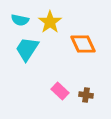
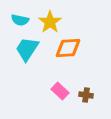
orange diamond: moved 15 px left, 4 px down; rotated 68 degrees counterclockwise
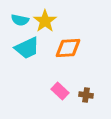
yellow star: moved 5 px left, 1 px up
cyan trapezoid: moved 1 px up; rotated 148 degrees counterclockwise
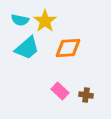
cyan trapezoid: rotated 16 degrees counterclockwise
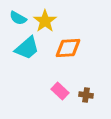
cyan semicircle: moved 2 px left, 2 px up; rotated 18 degrees clockwise
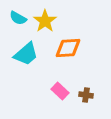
cyan trapezoid: moved 1 px left, 6 px down
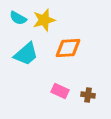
yellow star: moved 1 px left, 1 px up; rotated 20 degrees clockwise
pink rectangle: rotated 18 degrees counterclockwise
brown cross: moved 2 px right
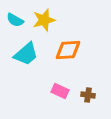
cyan semicircle: moved 3 px left, 2 px down
orange diamond: moved 2 px down
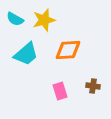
cyan semicircle: moved 1 px up
pink rectangle: rotated 48 degrees clockwise
brown cross: moved 5 px right, 9 px up
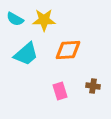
yellow star: rotated 15 degrees clockwise
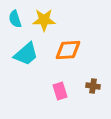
cyan semicircle: rotated 42 degrees clockwise
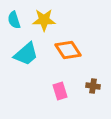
cyan semicircle: moved 1 px left, 1 px down
orange diamond: rotated 60 degrees clockwise
